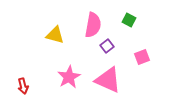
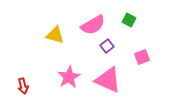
pink semicircle: rotated 50 degrees clockwise
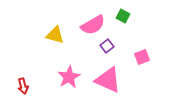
green square: moved 6 px left, 4 px up
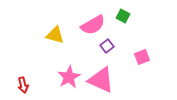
pink triangle: moved 7 px left
red arrow: moved 1 px up
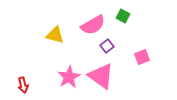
pink triangle: moved 4 px up; rotated 12 degrees clockwise
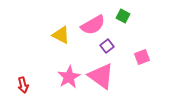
yellow triangle: moved 6 px right; rotated 12 degrees clockwise
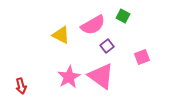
red arrow: moved 2 px left, 1 px down
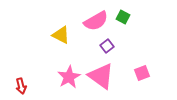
green square: moved 1 px down
pink semicircle: moved 3 px right, 4 px up
pink square: moved 16 px down
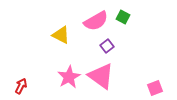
pink square: moved 13 px right, 15 px down
red arrow: rotated 140 degrees counterclockwise
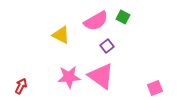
pink star: rotated 25 degrees clockwise
